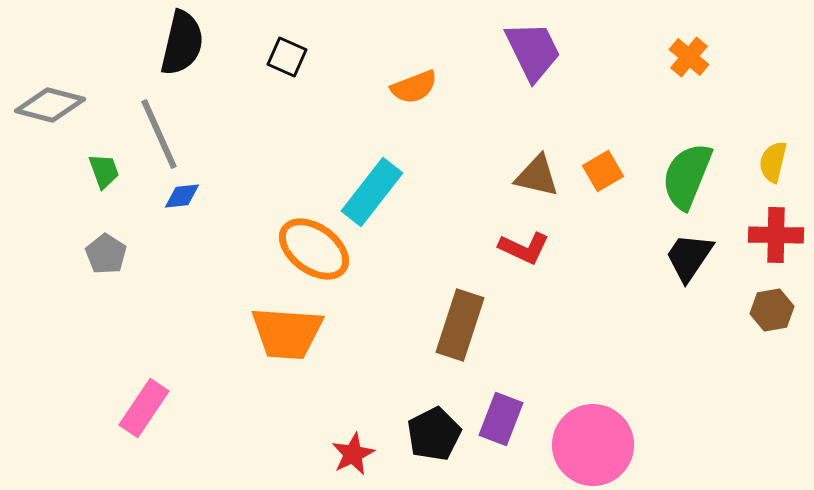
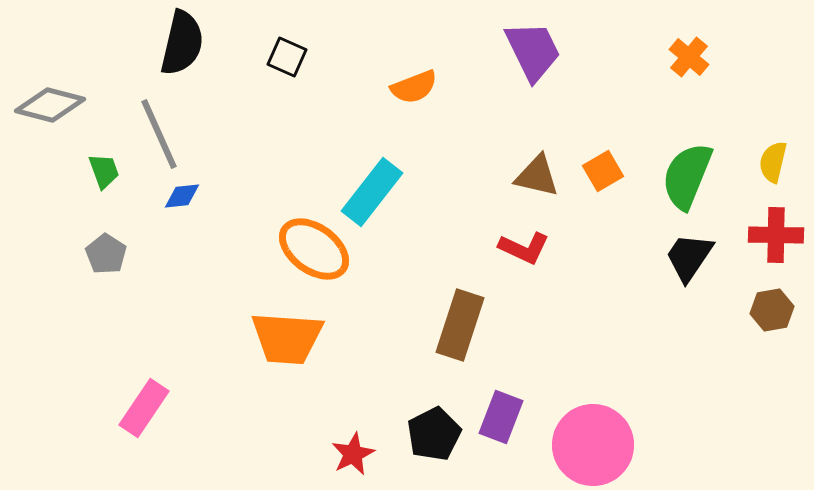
orange trapezoid: moved 5 px down
purple rectangle: moved 2 px up
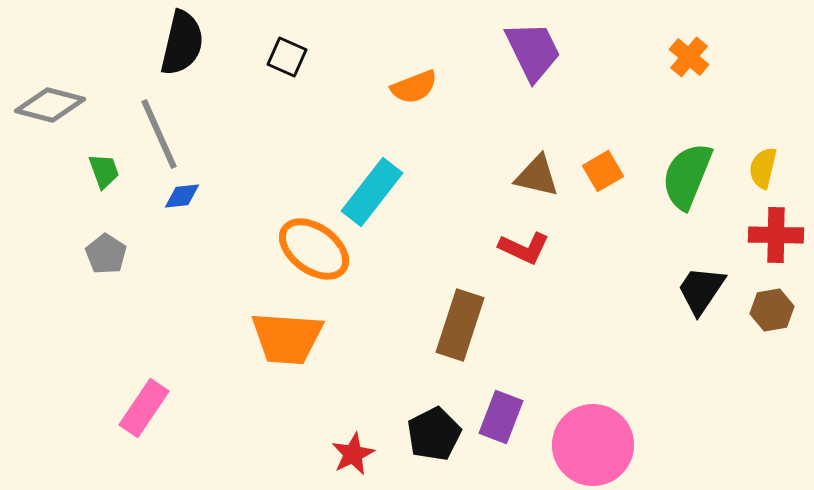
yellow semicircle: moved 10 px left, 6 px down
black trapezoid: moved 12 px right, 33 px down
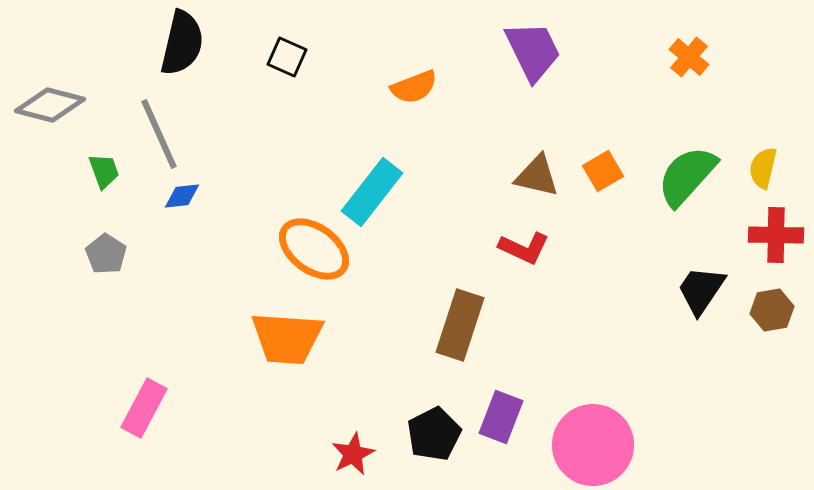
green semicircle: rotated 20 degrees clockwise
pink rectangle: rotated 6 degrees counterclockwise
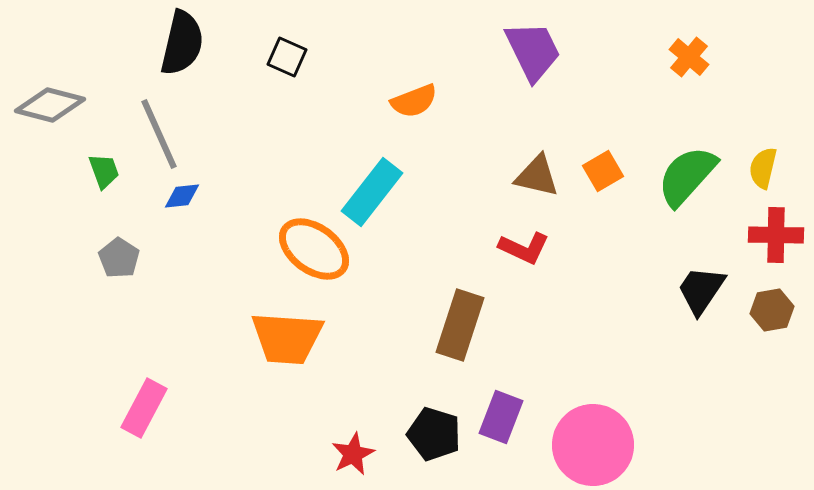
orange semicircle: moved 14 px down
gray pentagon: moved 13 px right, 4 px down
black pentagon: rotated 28 degrees counterclockwise
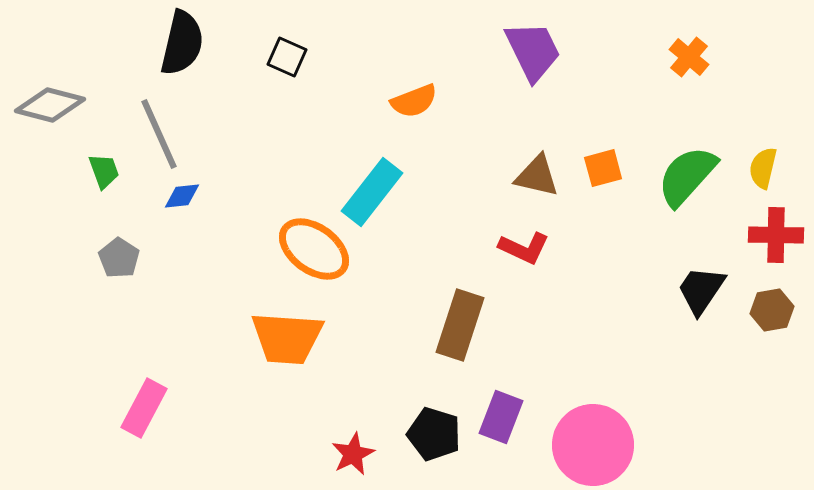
orange square: moved 3 px up; rotated 15 degrees clockwise
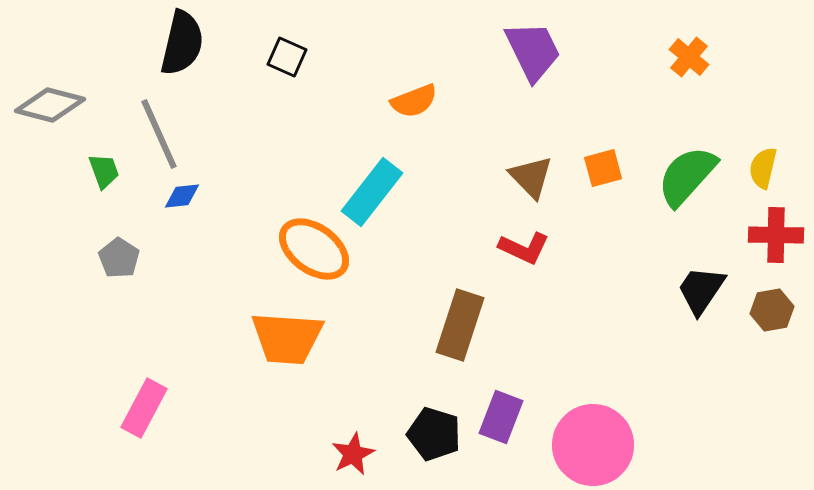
brown triangle: moved 6 px left, 1 px down; rotated 33 degrees clockwise
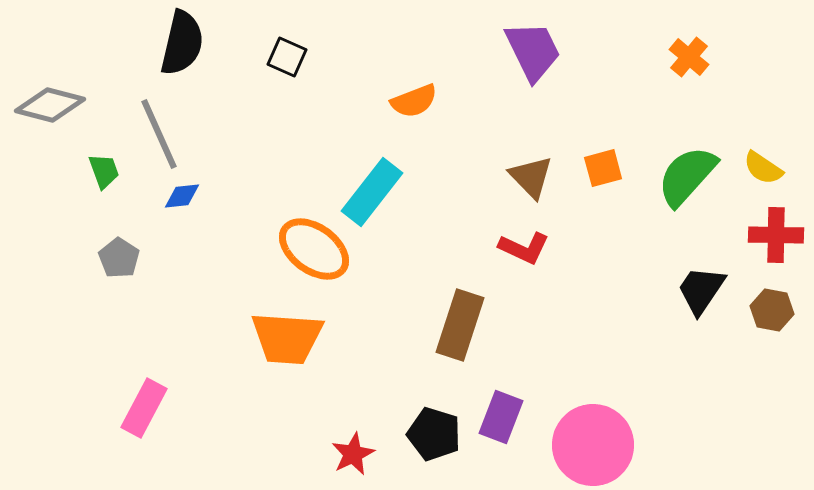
yellow semicircle: rotated 69 degrees counterclockwise
brown hexagon: rotated 21 degrees clockwise
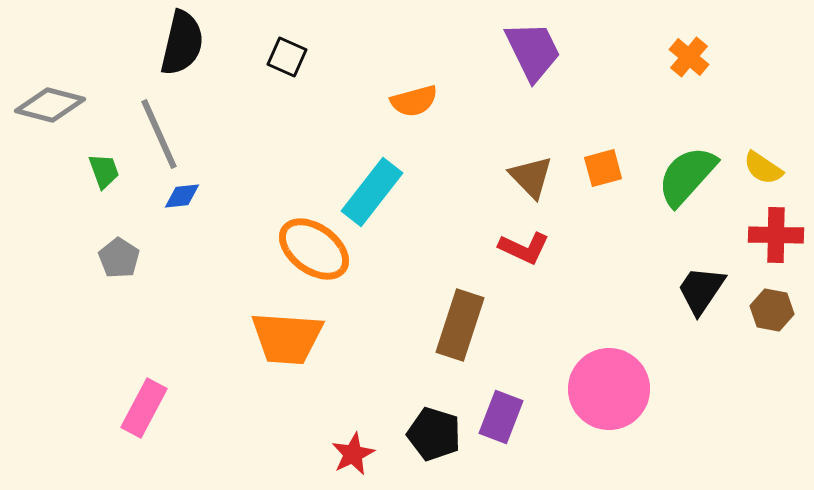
orange semicircle: rotated 6 degrees clockwise
pink circle: moved 16 px right, 56 px up
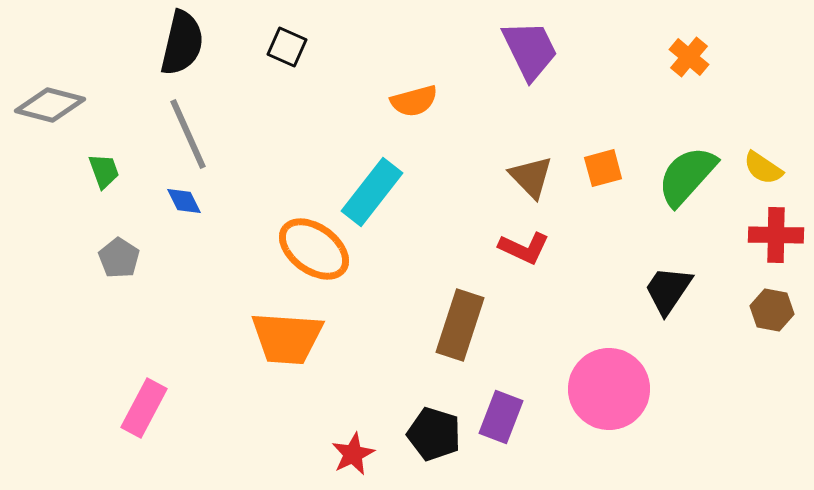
purple trapezoid: moved 3 px left, 1 px up
black square: moved 10 px up
gray line: moved 29 px right
blue diamond: moved 2 px right, 5 px down; rotated 69 degrees clockwise
black trapezoid: moved 33 px left
